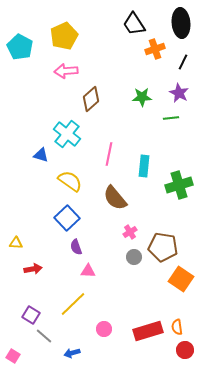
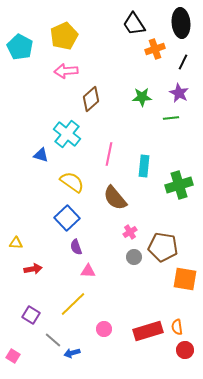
yellow semicircle: moved 2 px right, 1 px down
orange square: moved 4 px right; rotated 25 degrees counterclockwise
gray line: moved 9 px right, 4 px down
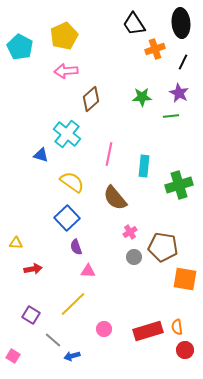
green line: moved 2 px up
blue arrow: moved 3 px down
